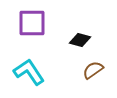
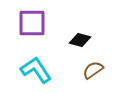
cyan L-shape: moved 7 px right, 2 px up
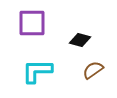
cyan L-shape: moved 1 px right, 1 px down; rotated 56 degrees counterclockwise
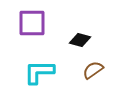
cyan L-shape: moved 2 px right, 1 px down
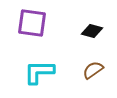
purple square: rotated 8 degrees clockwise
black diamond: moved 12 px right, 9 px up
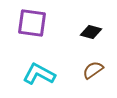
black diamond: moved 1 px left, 1 px down
cyan L-shape: moved 2 px down; rotated 28 degrees clockwise
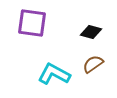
brown semicircle: moved 6 px up
cyan L-shape: moved 15 px right
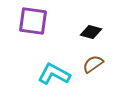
purple square: moved 1 px right, 2 px up
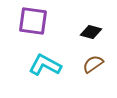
cyan L-shape: moved 9 px left, 9 px up
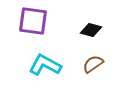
black diamond: moved 2 px up
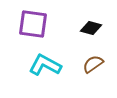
purple square: moved 3 px down
black diamond: moved 2 px up
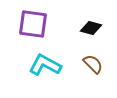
brown semicircle: rotated 80 degrees clockwise
